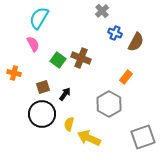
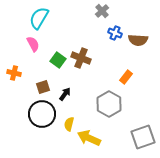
brown semicircle: moved 2 px right, 2 px up; rotated 66 degrees clockwise
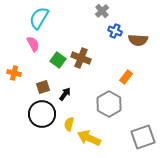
blue cross: moved 2 px up
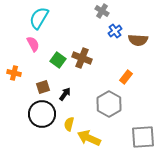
gray cross: rotated 16 degrees counterclockwise
blue cross: rotated 32 degrees clockwise
brown cross: moved 1 px right
gray square: rotated 15 degrees clockwise
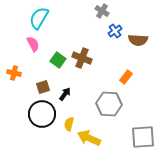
gray hexagon: rotated 25 degrees counterclockwise
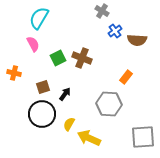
brown semicircle: moved 1 px left
green square: moved 2 px up; rotated 28 degrees clockwise
yellow semicircle: rotated 16 degrees clockwise
